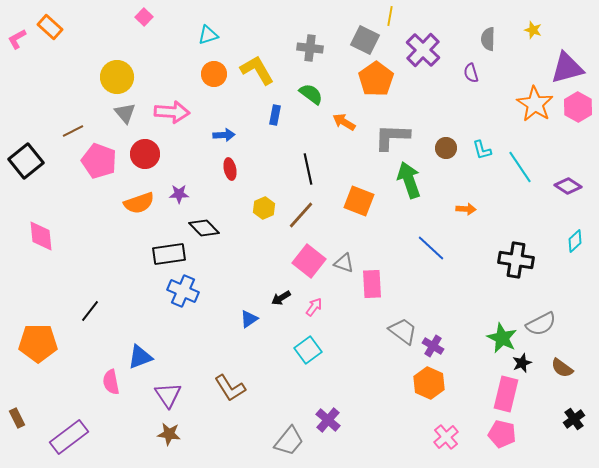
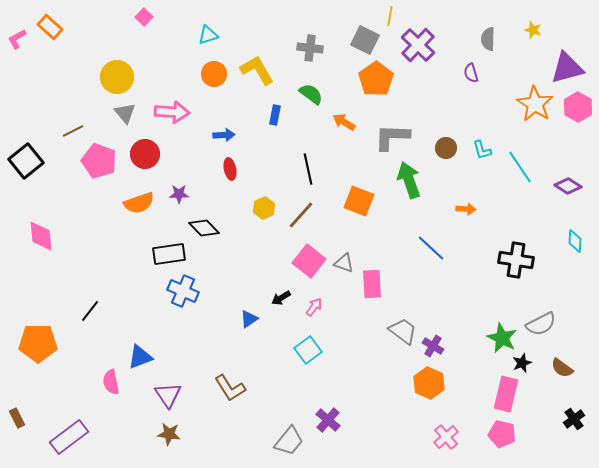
purple cross at (423, 50): moved 5 px left, 5 px up
cyan diamond at (575, 241): rotated 45 degrees counterclockwise
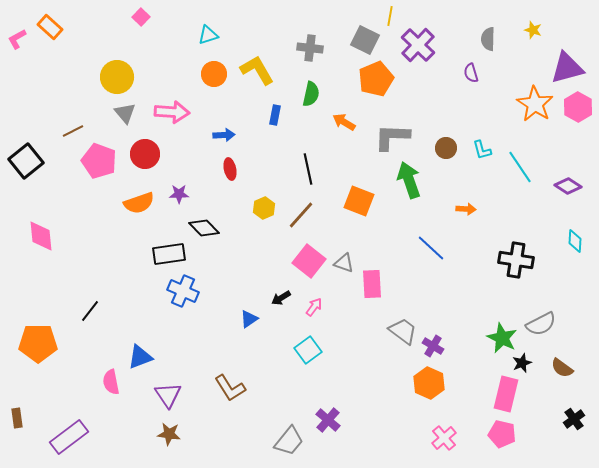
pink square at (144, 17): moved 3 px left
orange pentagon at (376, 79): rotated 12 degrees clockwise
green semicircle at (311, 94): rotated 65 degrees clockwise
brown rectangle at (17, 418): rotated 18 degrees clockwise
pink cross at (446, 437): moved 2 px left, 1 px down
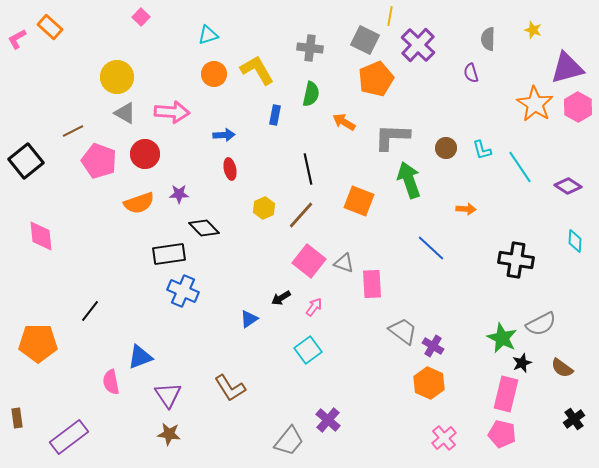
gray triangle at (125, 113): rotated 20 degrees counterclockwise
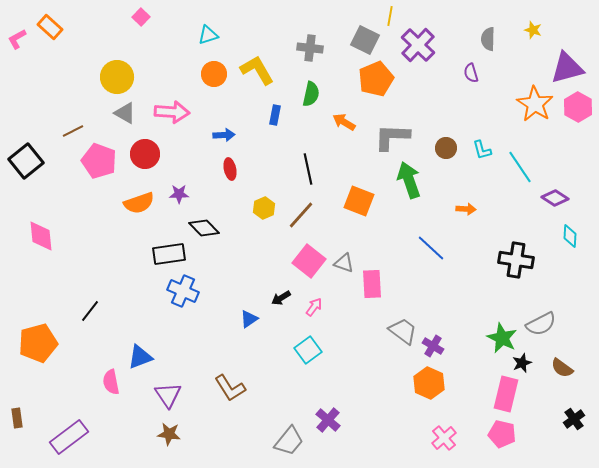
purple diamond at (568, 186): moved 13 px left, 12 px down
cyan diamond at (575, 241): moved 5 px left, 5 px up
orange pentagon at (38, 343): rotated 15 degrees counterclockwise
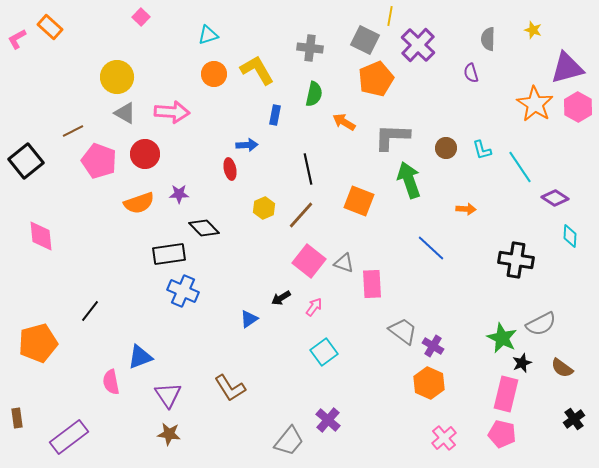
green semicircle at (311, 94): moved 3 px right
blue arrow at (224, 135): moved 23 px right, 10 px down
cyan square at (308, 350): moved 16 px right, 2 px down
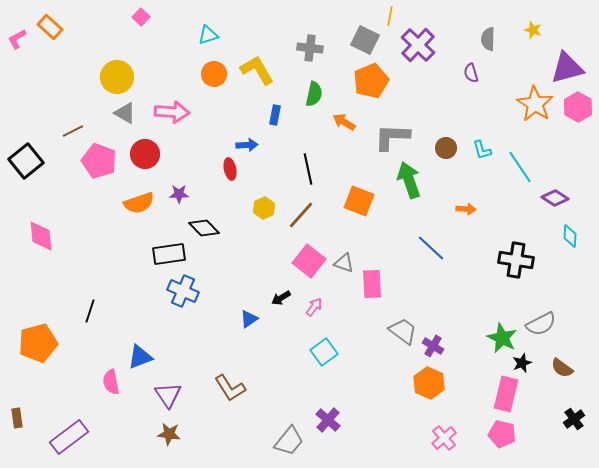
orange pentagon at (376, 79): moved 5 px left, 2 px down
black line at (90, 311): rotated 20 degrees counterclockwise
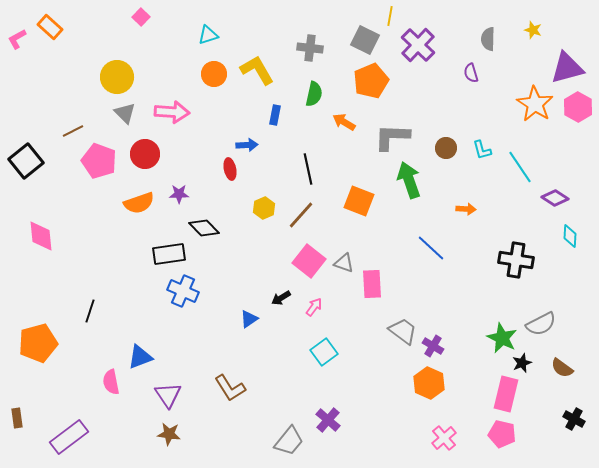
gray triangle at (125, 113): rotated 15 degrees clockwise
black cross at (574, 419): rotated 25 degrees counterclockwise
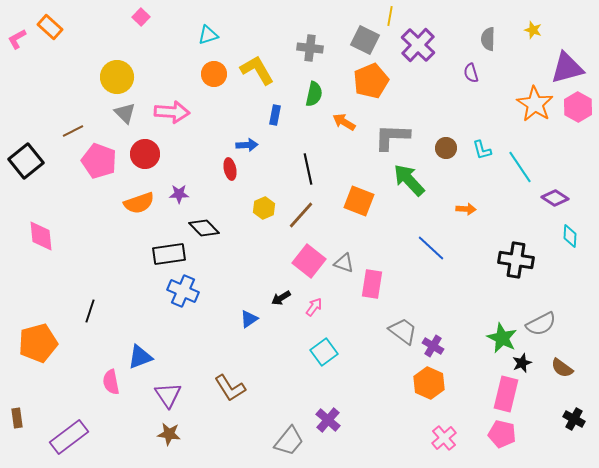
green arrow at (409, 180): rotated 24 degrees counterclockwise
pink rectangle at (372, 284): rotated 12 degrees clockwise
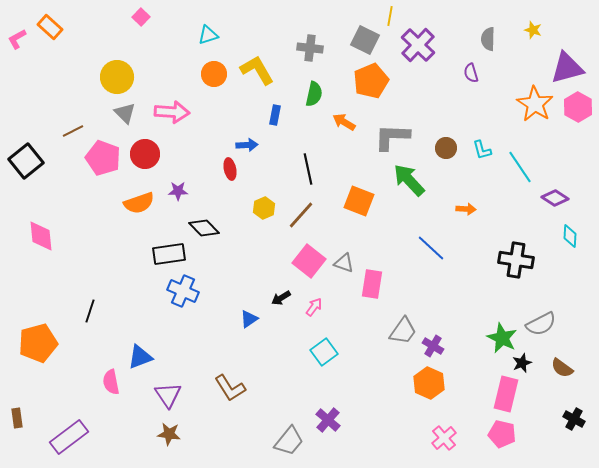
pink pentagon at (99, 161): moved 4 px right, 3 px up
purple star at (179, 194): moved 1 px left, 3 px up
gray trapezoid at (403, 331): rotated 88 degrees clockwise
